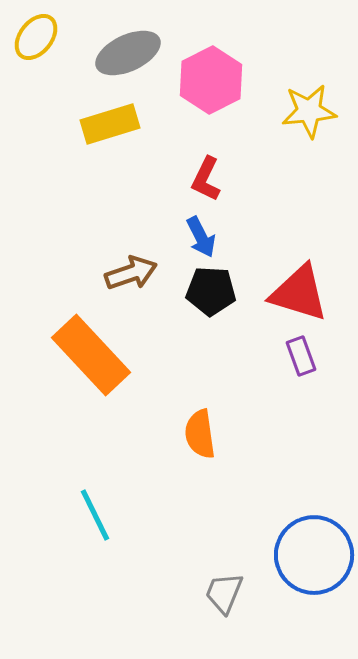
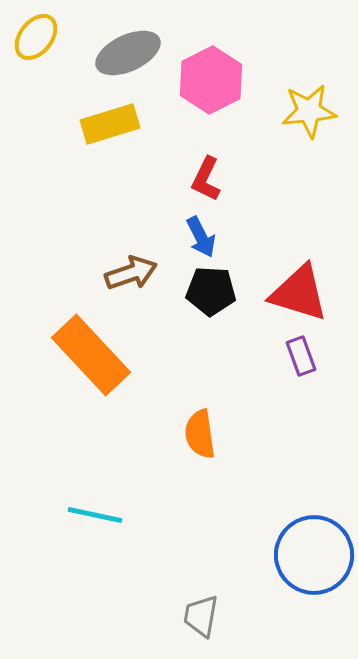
cyan line: rotated 52 degrees counterclockwise
gray trapezoid: moved 23 px left, 23 px down; rotated 12 degrees counterclockwise
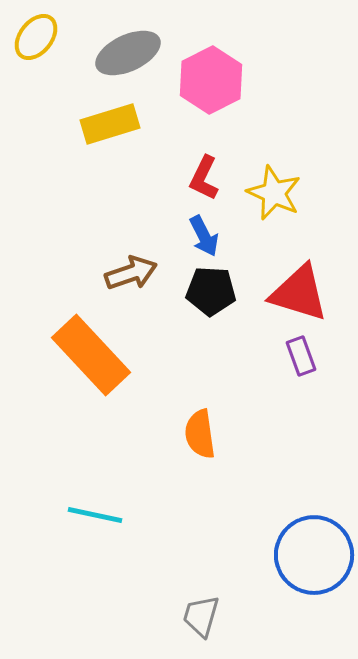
yellow star: moved 35 px left, 82 px down; rotated 30 degrees clockwise
red L-shape: moved 2 px left, 1 px up
blue arrow: moved 3 px right, 1 px up
gray trapezoid: rotated 6 degrees clockwise
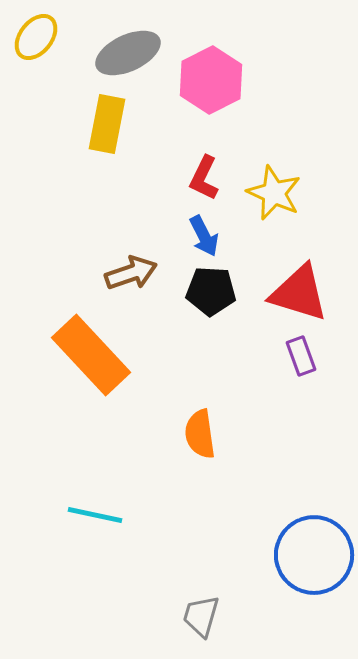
yellow rectangle: moved 3 px left; rotated 62 degrees counterclockwise
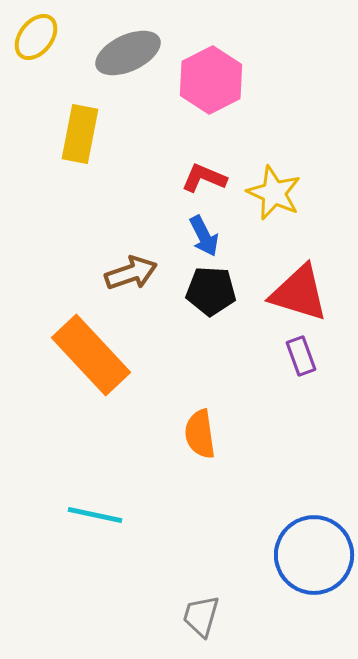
yellow rectangle: moved 27 px left, 10 px down
red L-shape: rotated 87 degrees clockwise
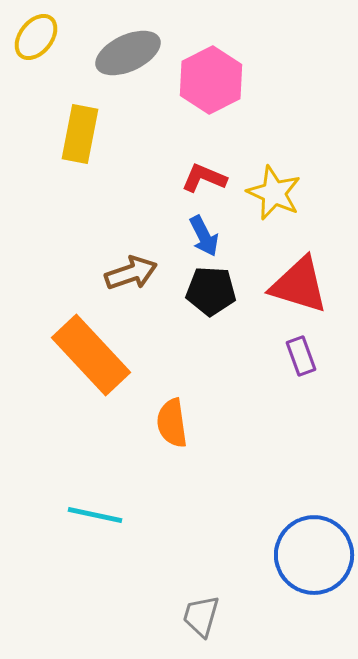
red triangle: moved 8 px up
orange semicircle: moved 28 px left, 11 px up
